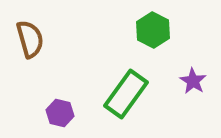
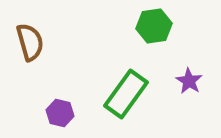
green hexagon: moved 1 px right, 4 px up; rotated 24 degrees clockwise
brown semicircle: moved 3 px down
purple star: moved 4 px left
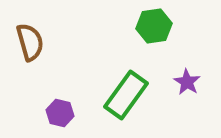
purple star: moved 2 px left, 1 px down
green rectangle: moved 1 px down
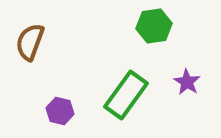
brown semicircle: rotated 144 degrees counterclockwise
purple hexagon: moved 2 px up
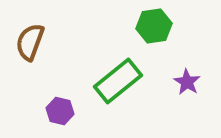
green rectangle: moved 8 px left, 14 px up; rotated 15 degrees clockwise
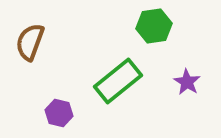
purple hexagon: moved 1 px left, 2 px down
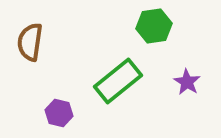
brown semicircle: rotated 12 degrees counterclockwise
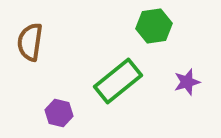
purple star: rotated 24 degrees clockwise
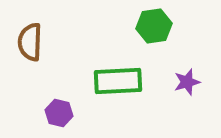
brown semicircle: rotated 6 degrees counterclockwise
green rectangle: rotated 36 degrees clockwise
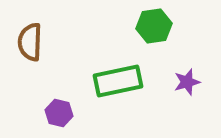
green rectangle: rotated 9 degrees counterclockwise
